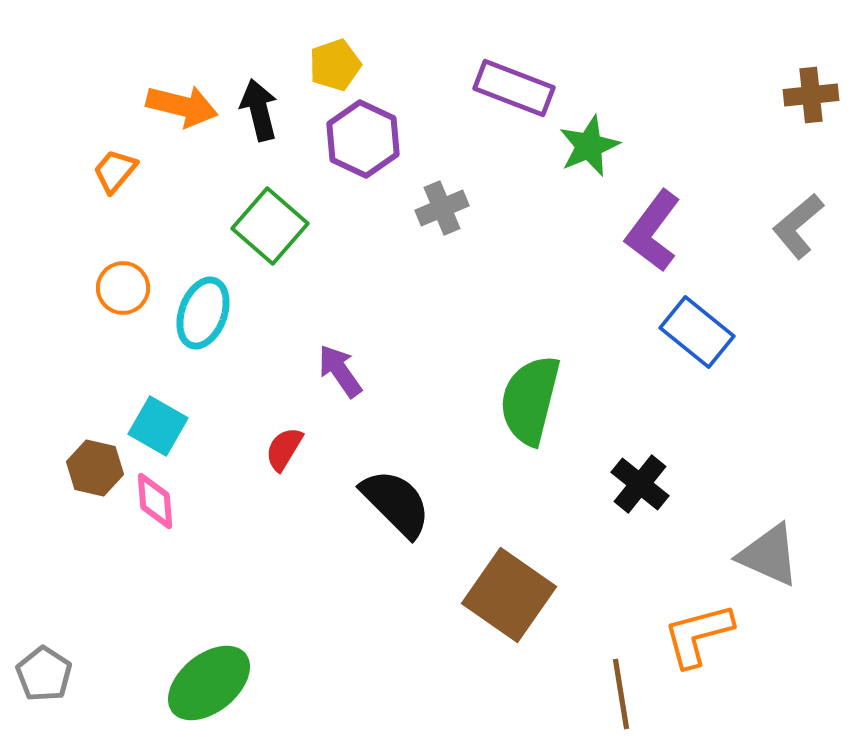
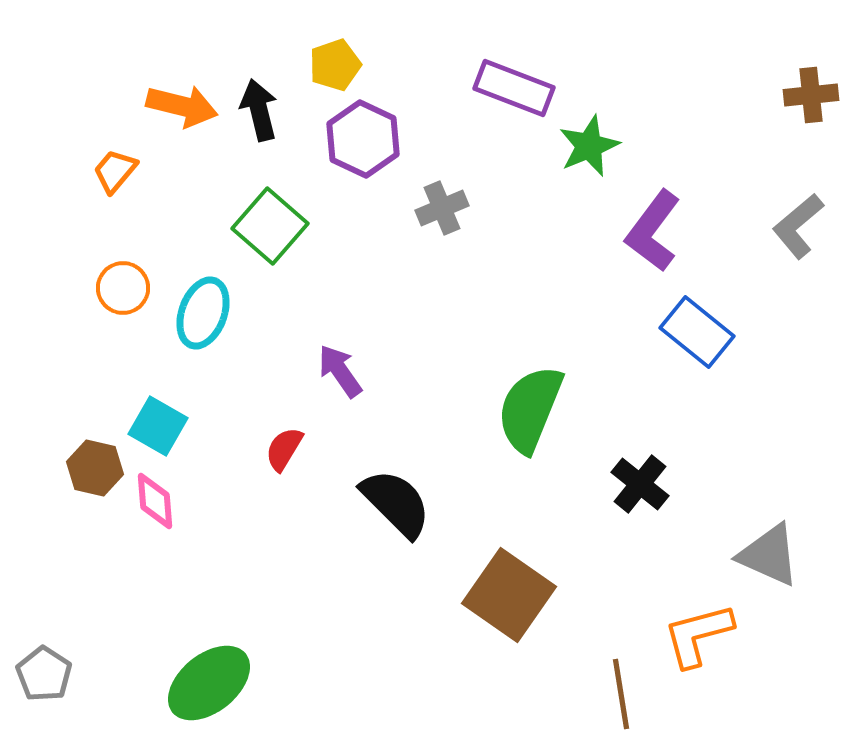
green semicircle: moved 9 px down; rotated 8 degrees clockwise
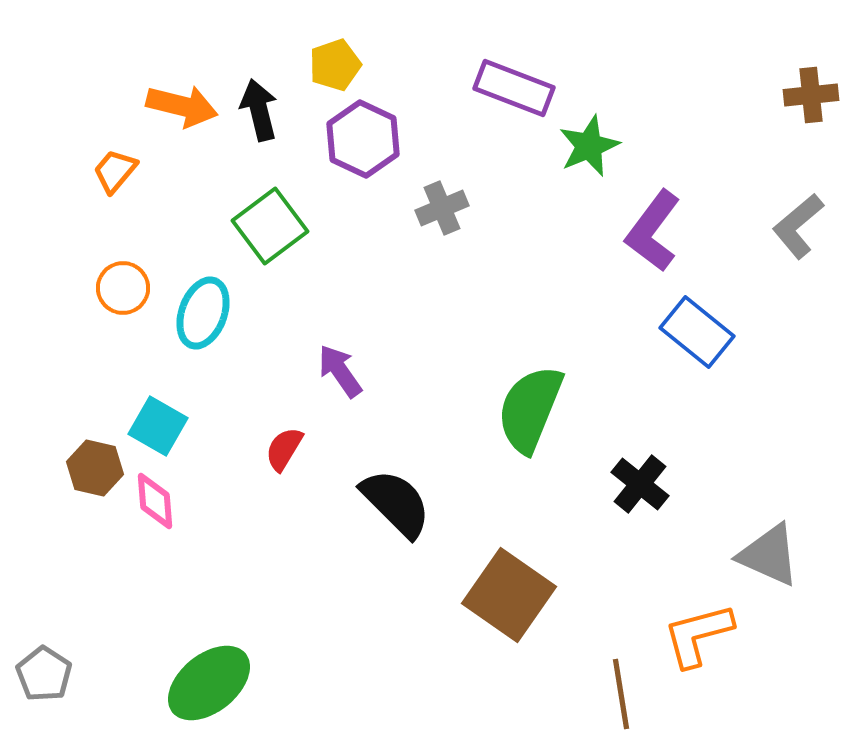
green square: rotated 12 degrees clockwise
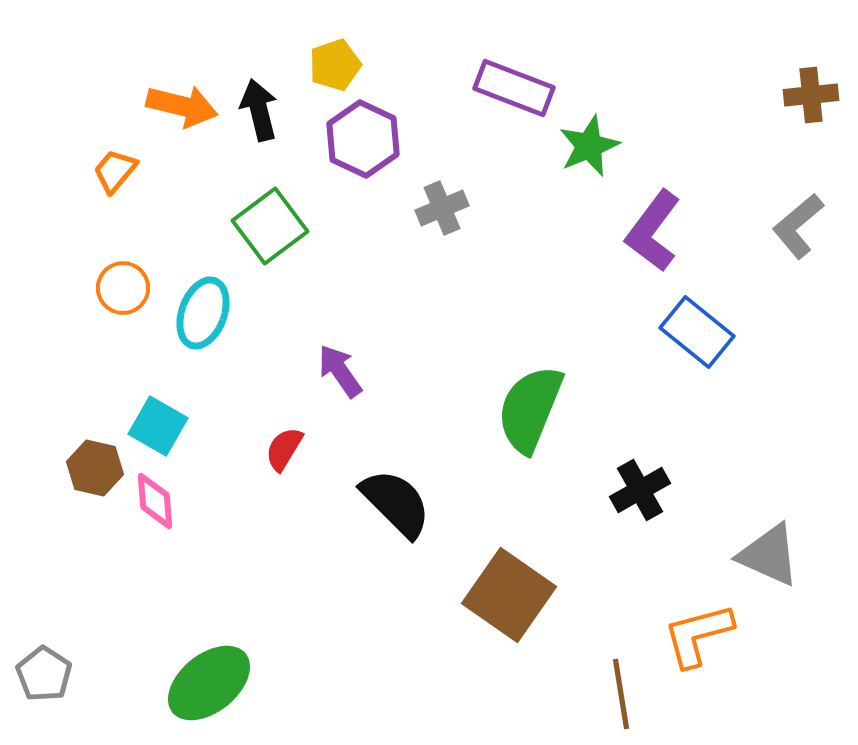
black cross: moved 6 px down; rotated 22 degrees clockwise
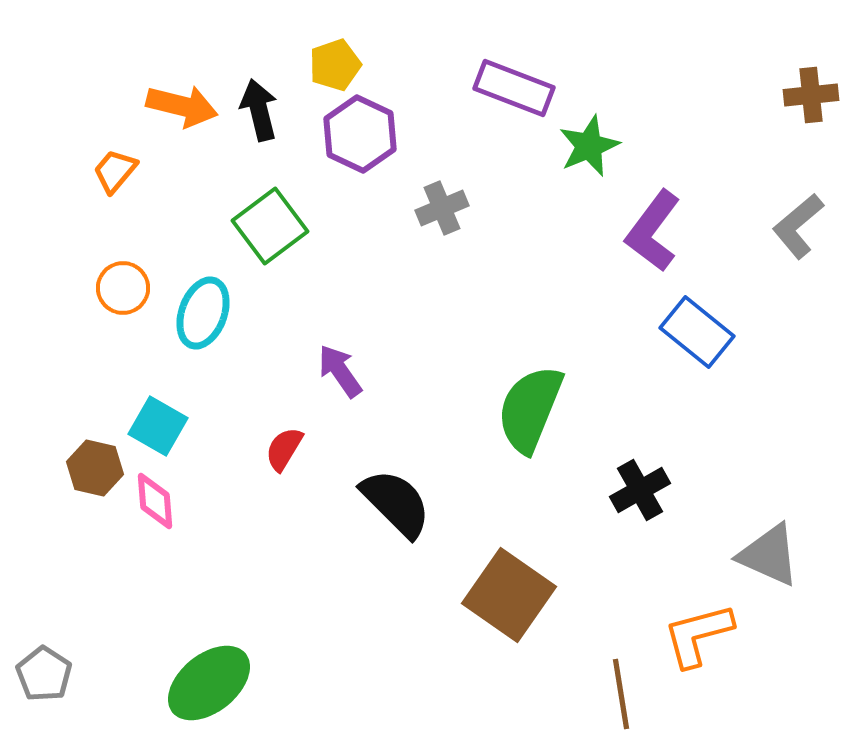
purple hexagon: moved 3 px left, 5 px up
